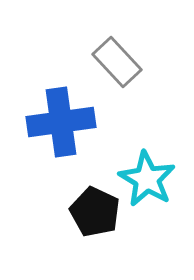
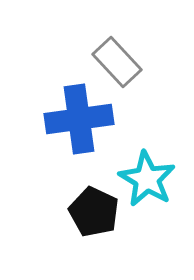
blue cross: moved 18 px right, 3 px up
black pentagon: moved 1 px left
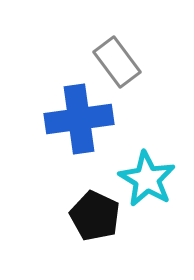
gray rectangle: rotated 6 degrees clockwise
black pentagon: moved 1 px right, 4 px down
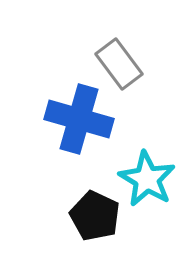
gray rectangle: moved 2 px right, 2 px down
blue cross: rotated 24 degrees clockwise
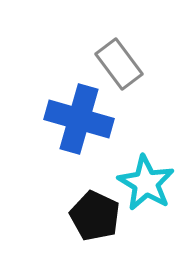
cyan star: moved 1 px left, 4 px down
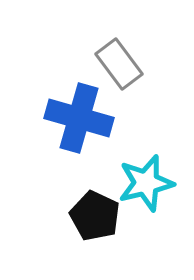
blue cross: moved 1 px up
cyan star: rotated 28 degrees clockwise
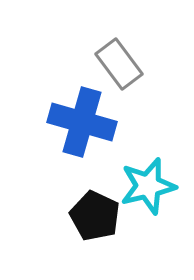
blue cross: moved 3 px right, 4 px down
cyan star: moved 2 px right, 3 px down
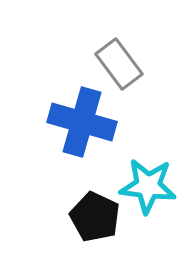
cyan star: rotated 20 degrees clockwise
black pentagon: moved 1 px down
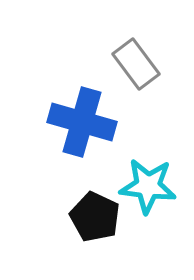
gray rectangle: moved 17 px right
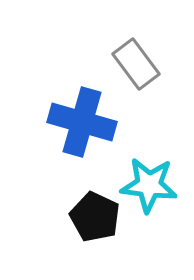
cyan star: moved 1 px right, 1 px up
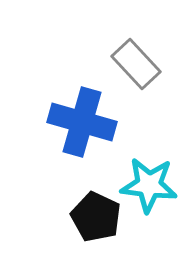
gray rectangle: rotated 6 degrees counterclockwise
black pentagon: moved 1 px right
